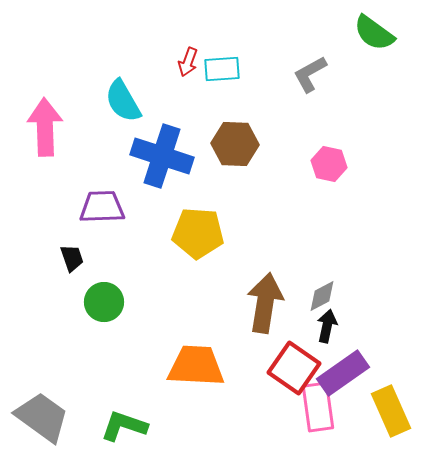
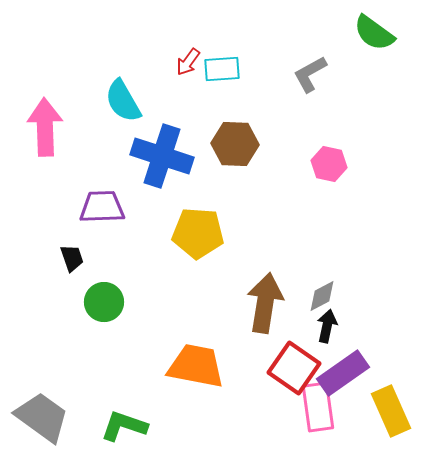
red arrow: rotated 16 degrees clockwise
orange trapezoid: rotated 8 degrees clockwise
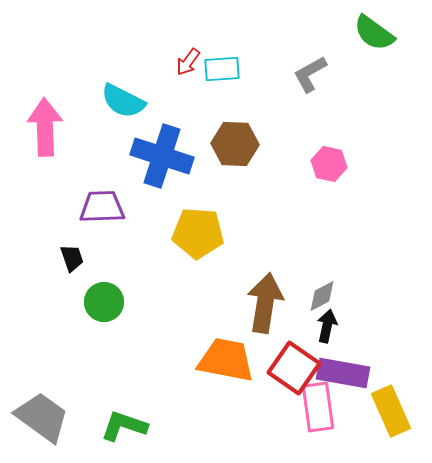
cyan semicircle: rotated 33 degrees counterclockwise
orange trapezoid: moved 30 px right, 6 px up
purple rectangle: rotated 45 degrees clockwise
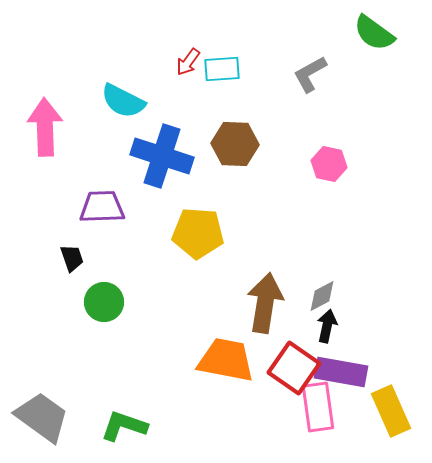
purple rectangle: moved 2 px left, 1 px up
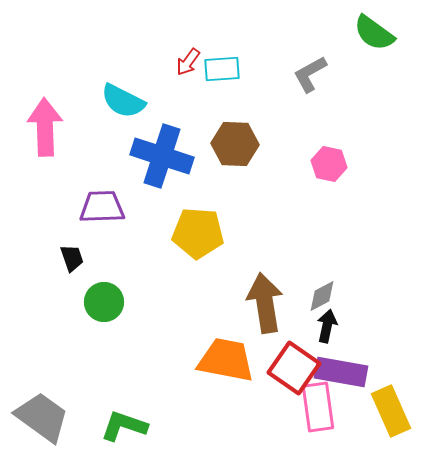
brown arrow: rotated 18 degrees counterclockwise
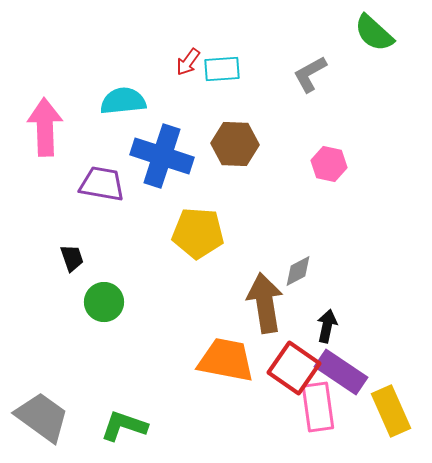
green semicircle: rotated 6 degrees clockwise
cyan semicircle: rotated 147 degrees clockwise
purple trapezoid: moved 23 px up; rotated 12 degrees clockwise
gray diamond: moved 24 px left, 25 px up
purple rectangle: rotated 24 degrees clockwise
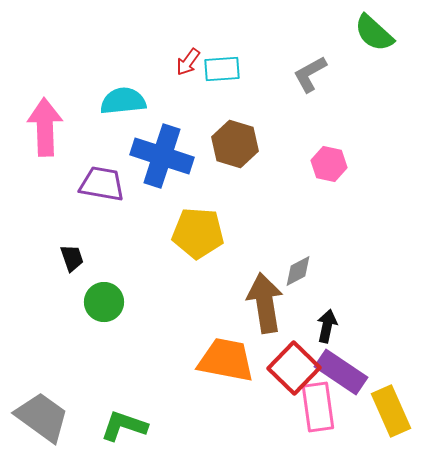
brown hexagon: rotated 15 degrees clockwise
red square: rotated 9 degrees clockwise
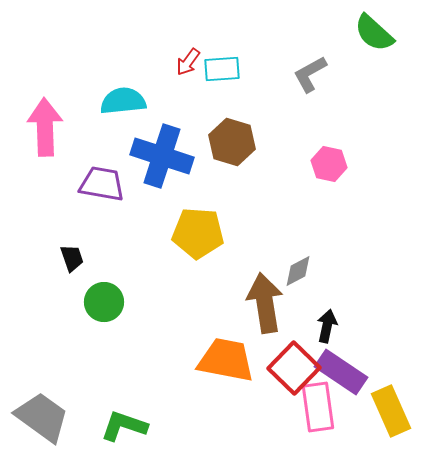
brown hexagon: moved 3 px left, 2 px up
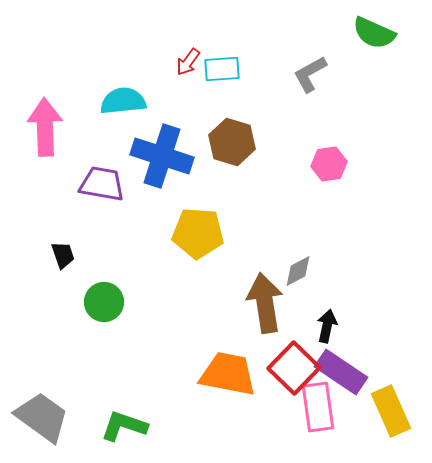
green semicircle: rotated 18 degrees counterclockwise
pink hexagon: rotated 20 degrees counterclockwise
black trapezoid: moved 9 px left, 3 px up
orange trapezoid: moved 2 px right, 14 px down
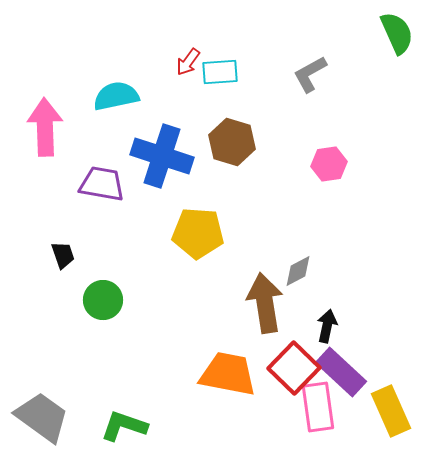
green semicircle: moved 23 px right; rotated 138 degrees counterclockwise
cyan rectangle: moved 2 px left, 3 px down
cyan semicircle: moved 7 px left, 5 px up; rotated 6 degrees counterclockwise
green circle: moved 1 px left, 2 px up
purple rectangle: rotated 9 degrees clockwise
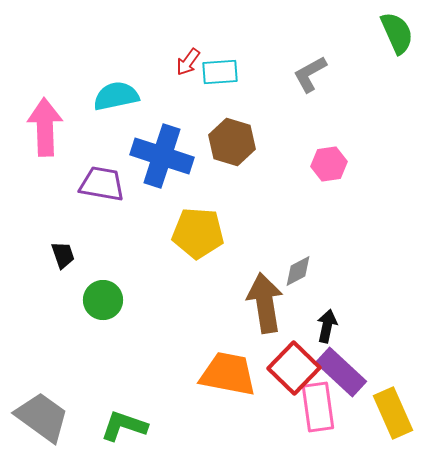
yellow rectangle: moved 2 px right, 2 px down
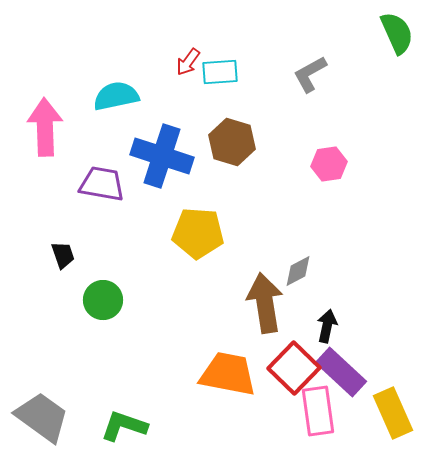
pink rectangle: moved 4 px down
